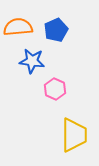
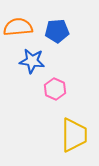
blue pentagon: moved 1 px right, 1 px down; rotated 20 degrees clockwise
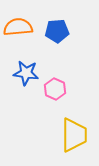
blue star: moved 6 px left, 12 px down
